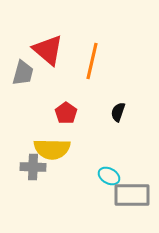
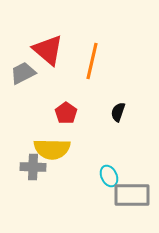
gray trapezoid: rotated 132 degrees counterclockwise
cyan ellipse: rotated 35 degrees clockwise
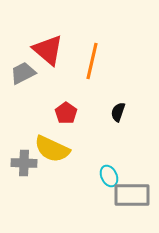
yellow semicircle: rotated 24 degrees clockwise
gray cross: moved 9 px left, 4 px up
